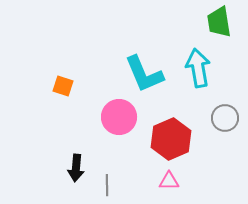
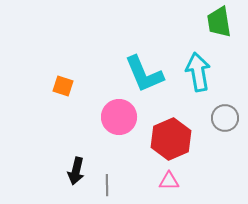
cyan arrow: moved 4 px down
black arrow: moved 3 px down; rotated 8 degrees clockwise
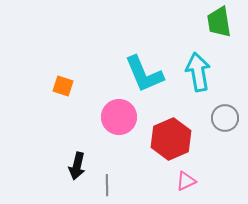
black arrow: moved 1 px right, 5 px up
pink triangle: moved 17 px right; rotated 25 degrees counterclockwise
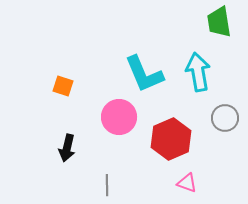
black arrow: moved 10 px left, 18 px up
pink triangle: moved 1 px right, 2 px down; rotated 45 degrees clockwise
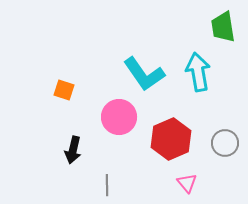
green trapezoid: moved 4 px right, 5 px down
cyan L-shape: rotated 12 degrees counterclockwise
orange square: moved 1 px right, 4 px down
gray circle: moved 25 px down
black arrow: moved 6 px right, 2 px down
pink triangle: rotated 30 degrees clockwise
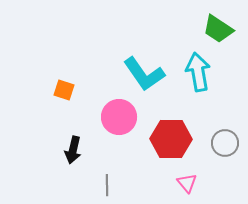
green trapezoid: moved 5 px left, 2 px down; rotated 48 degrees counterclockwise
red hexagon: rotated 24 degrees clockwise
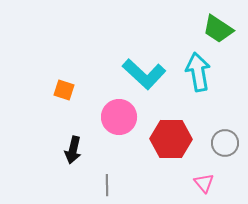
cyan L-shape: rotated 12 degrees counterclockwise
pink triangle: moved 17 px right
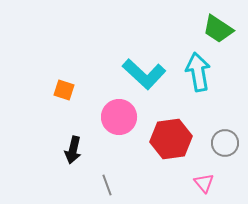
red hexagon: rotated 9 degrees counterclockwise
gray line: rotated 20 degrees counterclockwise
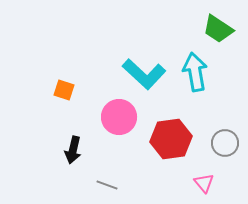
cyan arrow: moved 3 px left
gray line: rotated 50 degrees counterclockwise
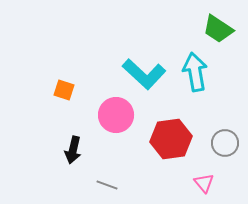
pink circle: moved 3 px left, 2 px up
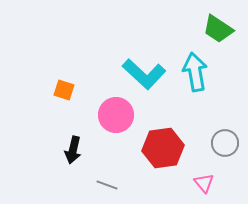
red hexagon: moved 8 px left, 9 px down
